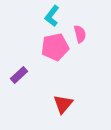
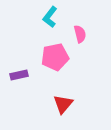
cyan L-shape: moved 2 px left, 1 px down
pink pentagon: moved 10 px down
purple rectangle: rotated 30 degrees clockwise
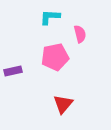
cyan L-shape: rotated 55 degrees clockwise
purple rectangle: moved 6 px left, 4 px up
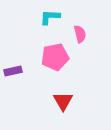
red triangle: moved 3 px up; rotated 10 degrees counterclockwise
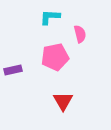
purple rectangle: moved 1 px up
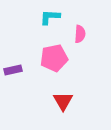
pink semicircle: rotated 18 degrees clockwise
pink pentagon: moved 1 px left, 1 px down
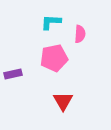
cyan L-shape: moved 1 px right, 5 px down
purple rectangle: moved 4 px down
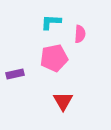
purple rectangle: moved 2 px right
